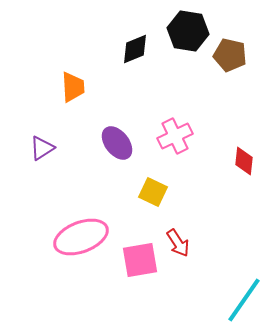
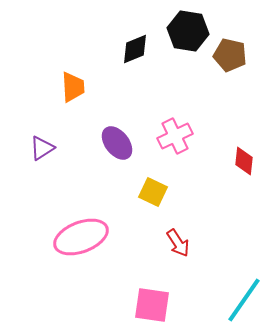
pink square: moved 12 px right, 45 px down; rotated 18 degrees clockwise
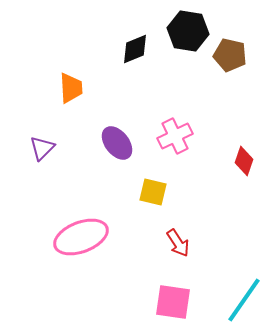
orange trapezoid: moved 2 px left, 1 px down
purple triangle: rotated 12 degrees counterclockwise
red diamond: rotated 12 degrees clockwise
yellow square: rotated 12 degrees counterclockwise
pink square: moved 21 px right, 3 px up
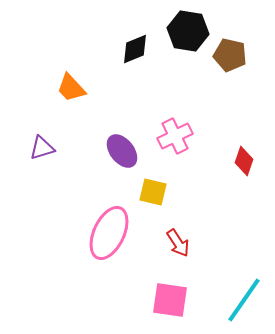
orange trapezoid: rotated 140 degrees clockwise
purple ellipse: moved 5 px right, 8 px down
purple triangle: rotated 28 degrees clockwise
pink ellipse: moved 28 px right, 4 px up; rotated 44 degrees counterclockwise
pink square: moved 3 px left, 2 px up
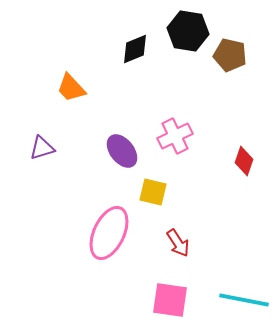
cyan line: rotated 66 degrees clockwise
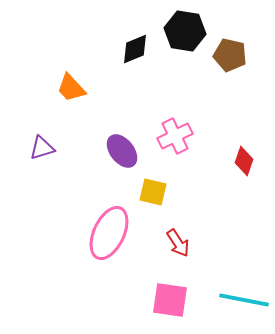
black hexagon: moved 3 px left
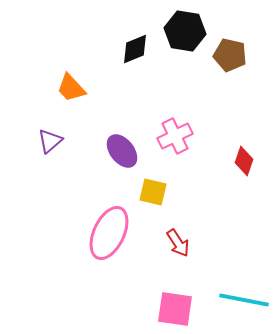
purple triangle: moved 8 px right, 7 px up; rotated 24 degrees counterclockwise
pink square: moved 5 px right, 9 px down
